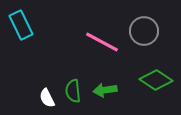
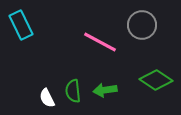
gray circle: moved 2 px left, 6 px up
pink line: moved 2 px left
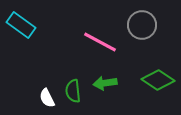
cyan rectangle: rotated 28 degrees counterclockwise
green diamond: moved 2 px right
green arrow: moved 7 px up
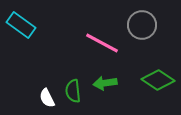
pink line: moved 2 px right, 1 px down
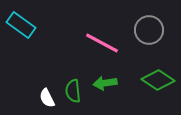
gray circle: moved 7 px right, 5 px down
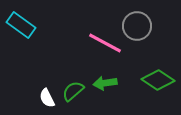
gray circle: moved 12 px left, 4 px up
pink line: moved 3 px right
green semicircle: rotated 55 degrees clockwise
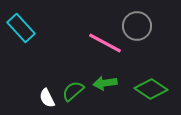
cyan rectangle: moved 3 px down; rotated 12 degrees clockwise
green diamond: moved 7 px left, 9 px down
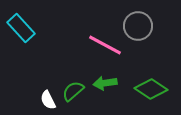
gray circle: moved 1 px right
pink line: moved 2 px down
white semicircle: moved 1 px right, 2 px down
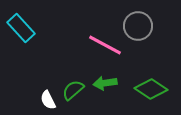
green semicircle: moved 1 px up
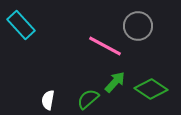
cyan rectangle: moved 3 px up
pink line: moved 1 px down
green arrow: moved 10 px right, 1 px up; rotated 140 degrees clockwise
green semicircle: moved 15 px right, 9 px down
white semicircle: rotated 36 degrees clockwise
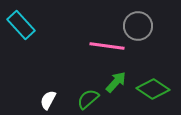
pink line: moved 2 px right; rotated 20 degrees counterclockwise
green arrow: moved 1 px right
green diamond: moved 2 px right
white semicircle: rotated 18 degrees clockwise
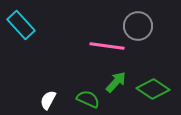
green semicircle: rotated 65 degrees clockwise
